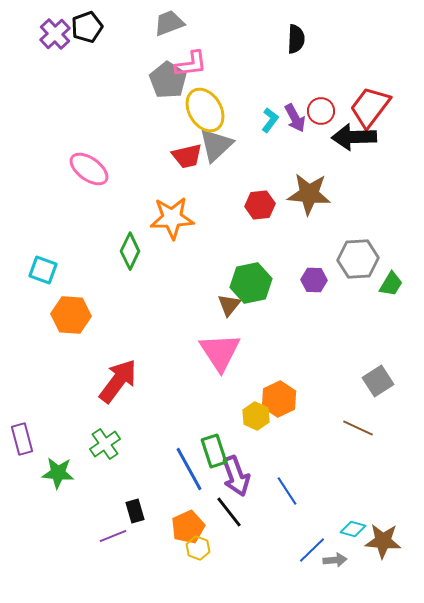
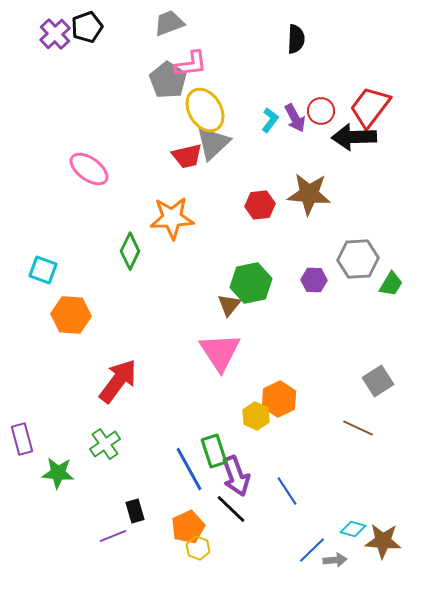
gray triangle at (216, 145): moved 3 px left, 2 px up
black line at (229, 512): moved 2 px right, 3 px up; rotated 8 degrees counterclockwise
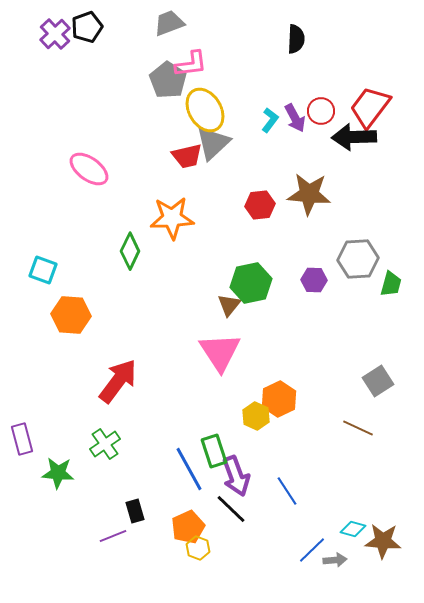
green trapezoid at (391, 284): rotated 16 degrees counterclockwise
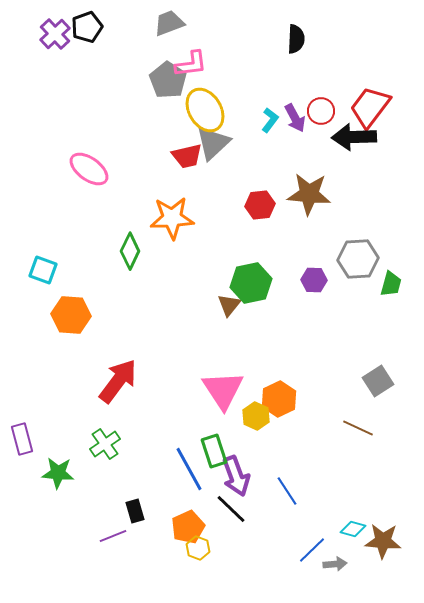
pink triangle at (220, 352): moved 3 px right, 38 px down
gray arrow at (335, 560): moved 4 px down
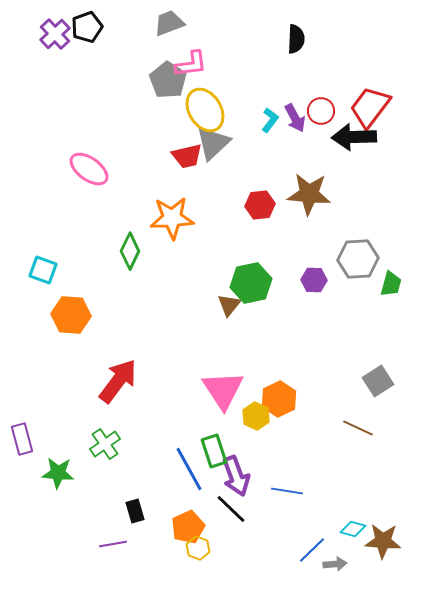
blue line at (287, 491): rotated 48 degrees counterclockwise
purple line at (113, 536): moved 8 px down; rotated 12 degrees clockwise
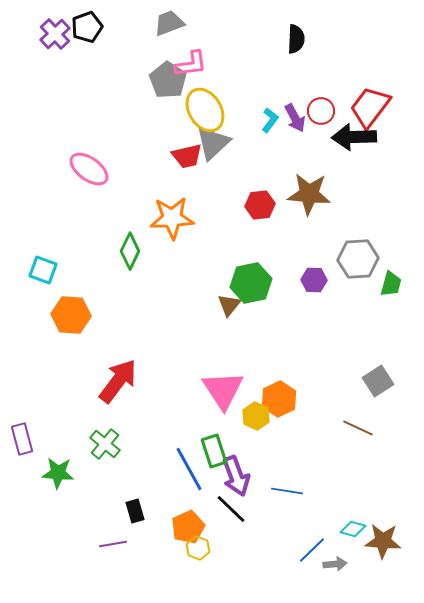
green cross at (105, 444): rotated 16 degrees counterclockwise
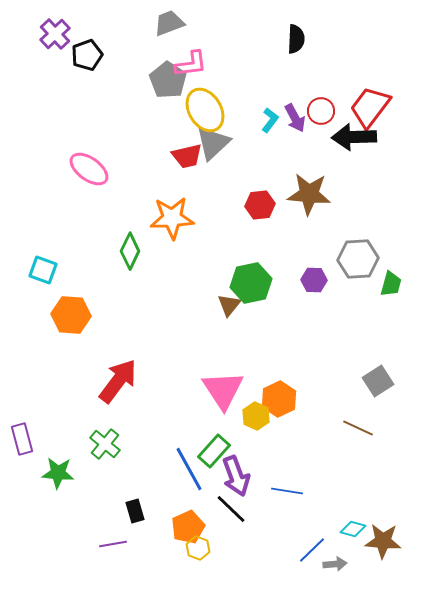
black pentagon at (87, 27): moved 28 px down
green rectangle at (214, 451): rotated 60 degrees clockwise
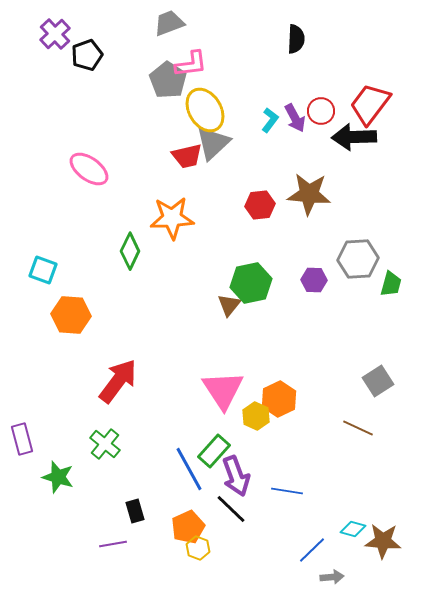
red trapezoid at (370, 107): moved 3 px up
green star at (58, 473): moved 4 px down; rotated 12 degrees clockwise
gray arrow at (335, 564): moved 3 px left, 13 px down
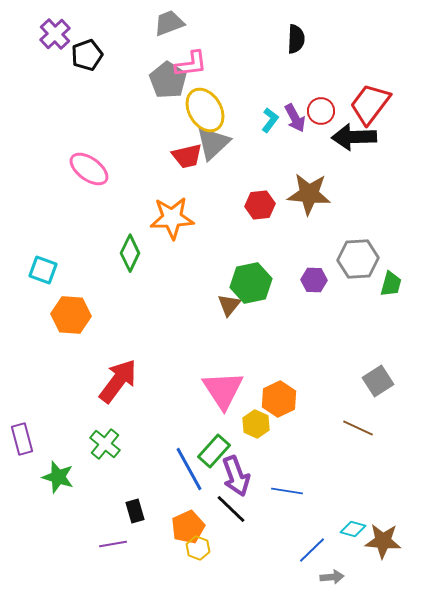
green diamond at (130, 251): moved 2 px down
yellow hexagon at (256, 416): moved 8 px down
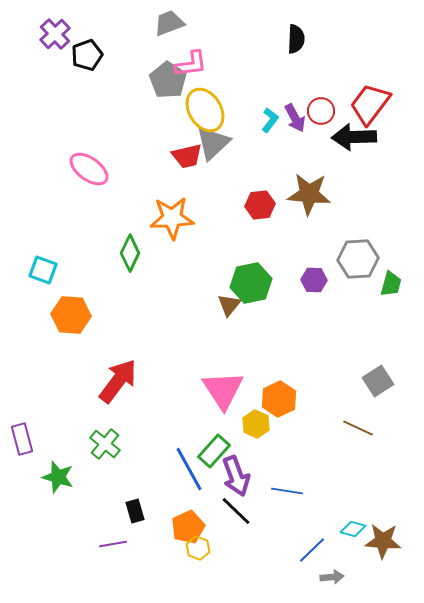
black line at (231, 509): moved 5 px right, 2 px down
